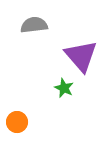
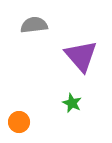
green star: moved 8 px right, 15 px down
orange circle: moved 2 px right
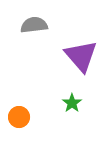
green star: rotated 12 degrees clockwise
orange circle: moved 5 px up
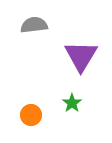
purple triangle: rotated 12 degrees clockwise
orange circle: moved 12 px right, 2 px up
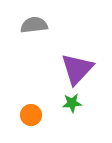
purple triangle: moved 4 px left, 13 px down; rotated 12 degrees clockwise
green star: rotated 30 degrees clockwise
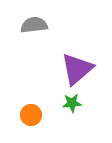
purple triangle: rotated 6 degrees clockwise
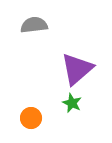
green star: rotated 30 degrees clockwise
orange circle: moved 3 px down
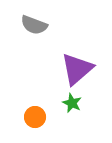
gray semicircle: rotated 152 degrees counterclockwise
orange circle: moved 4 px right, 1 px up
